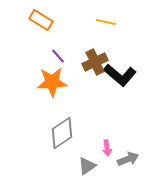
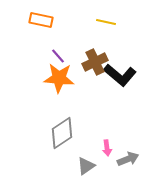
orange rectangle: rotated 20 degrees counterclockwise
orange star: moved 7 px right, 4 px up; rotated 8 degrees clockwise
gray triangle: moved 1 px left
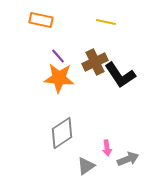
black L-shape: rotated 16 degrees clockwise
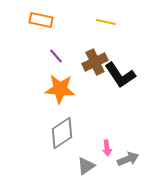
purple line: moved 2 px left
orange star: moved 1 px right, 11 px down
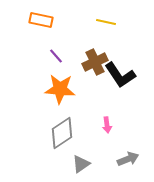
pink arrow: moved 23 px up
gray triangle: moved 5 px left, 2 px up
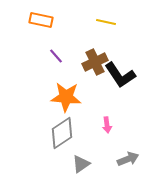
orange star: moved 6 px right, 8 px down
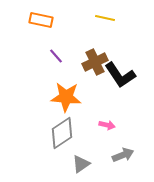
yellow line: moved 1 px left, 4 px up
pink arrow: rotated 70 degrees counterclockwise
gray arrow: moved 5 px left, 4 px up
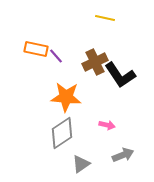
orange rectangle: moved 5 px left, 29 px down
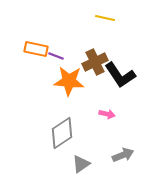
purple line: rotated 28 degrees counterclockwise
orange star: moved 3 px right, 16 px up
pink arrow: moved 11 px up
